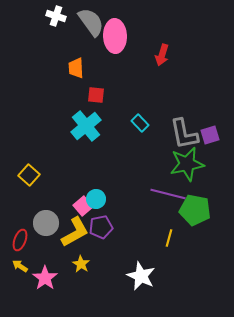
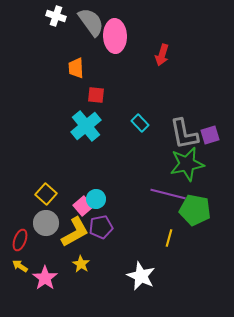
yellow square: moved 17 px right, 19 px down
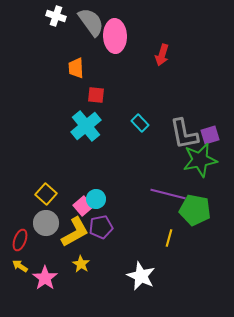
green star: moved 13 px right, 4 px up
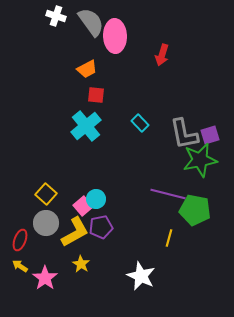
orange trapezoid: moved 11 px right, 1 px down; rotated 115 degrees counterclockwise
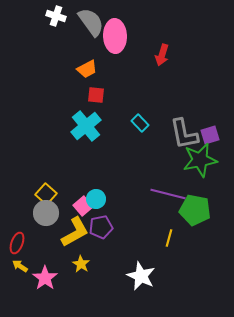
gray circle: moved 10 px up
red ellipse: moved 3 px left, 3 px down
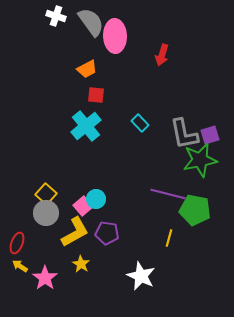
purple pentagon: moved 6 px right, 6 px down; rotated 20 degrees clockwise
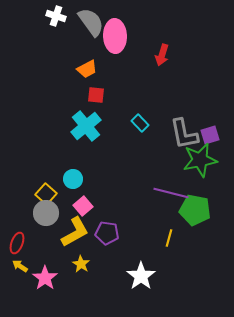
purple line: moved 3 px right, 1 px up
cyan circle: moved 23 px left, 20 px up
white star: rotated 12 degrees clockwise
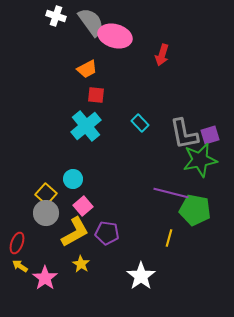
pink ellipse: rotated 72 degrees counterclockwise
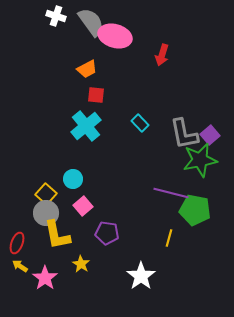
purple square: rotated 24 degrees counterclockwise
yellow L-shape: moved 18 px left, 3 px down; rotated 108 degrees clockwise
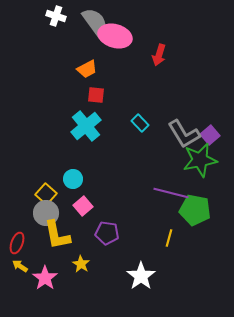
gray semicircle: moved 4 px right
red arrow: moved 3 px left
gray L-shape: rotated 20 degrees counterclockwise
